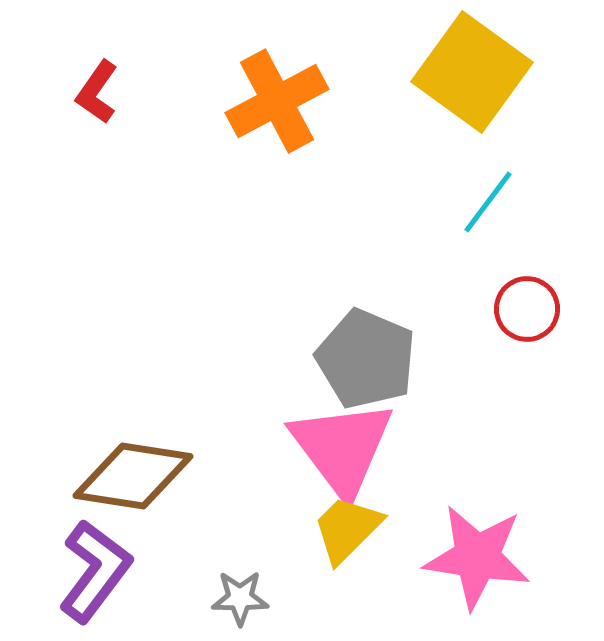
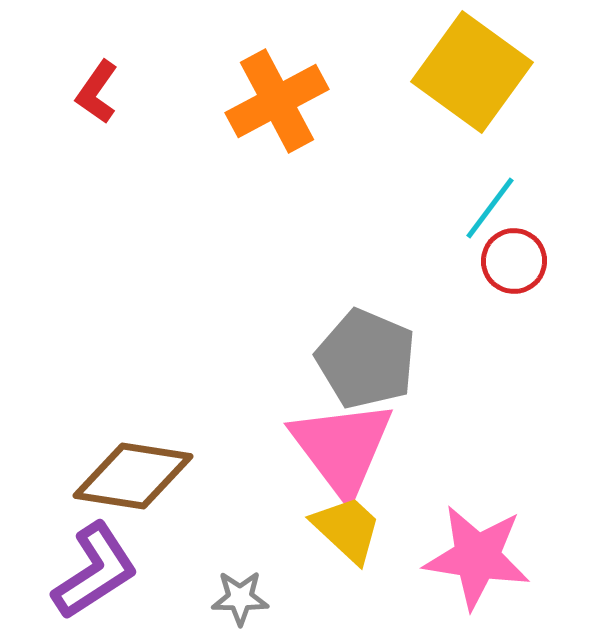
cyan line: moved 2 px right, 6 px down
red circle: moved 13 px left, 48 px up
yellow trapezoid: rotated 88 degrees clockwise
purple L-shape: rotated 20 degrees clockwise
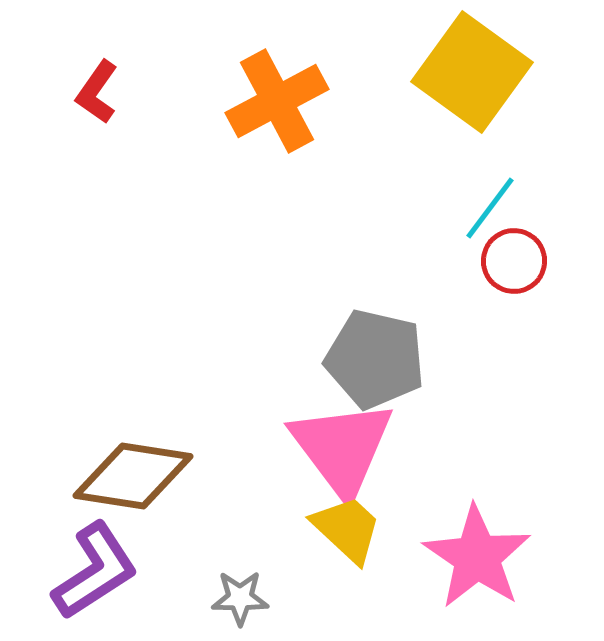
gray pentagon: moved 9 px right; rotated 10 degrees counterclockwise
pink star: rotated 25 degrees clockwise
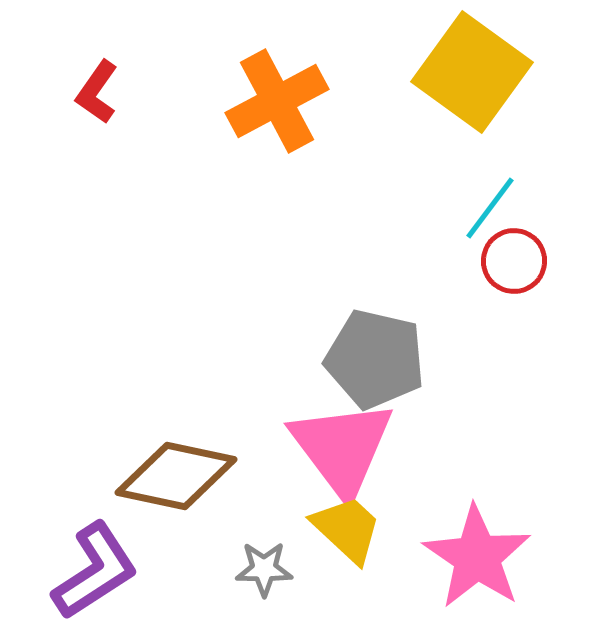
brown diamond: moved 43 px right; rotated 3 degrees clockwise
gray star: moved 24 px right, 29 px up
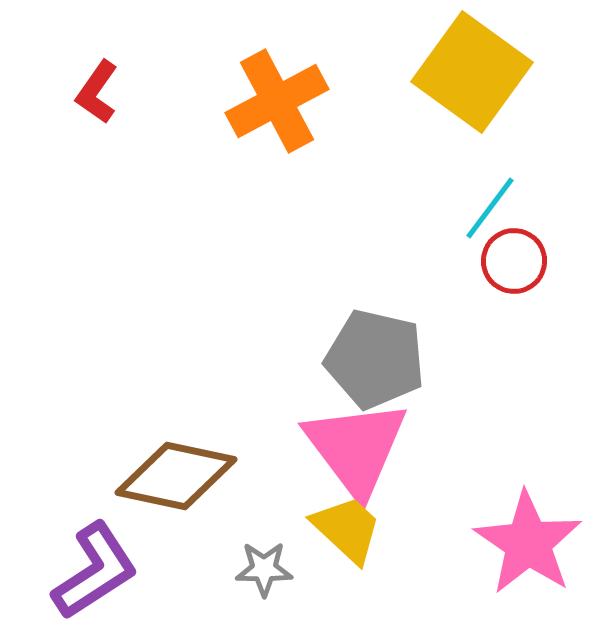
pink triangle: moved 14 px right
pink star: moved 51 px right, 14 px up
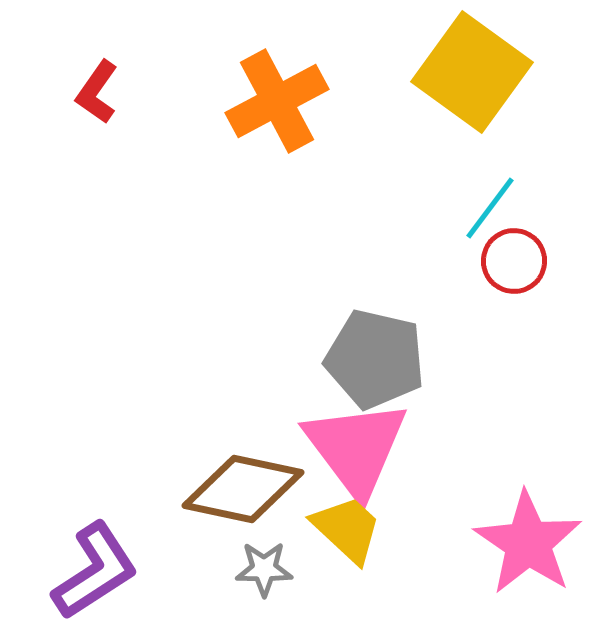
brown diamond: moved 67 px right, 13 px down
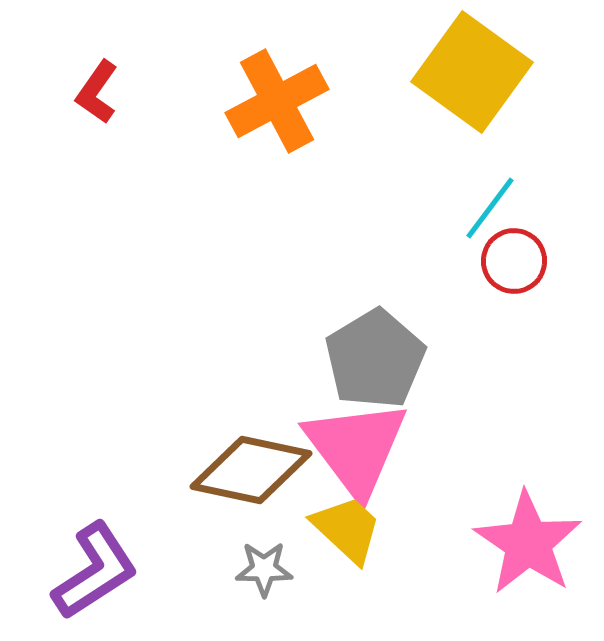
gray pentagon: rotated 28 degrees clockwise
brown diamond: moved 8 px right, 19 px up
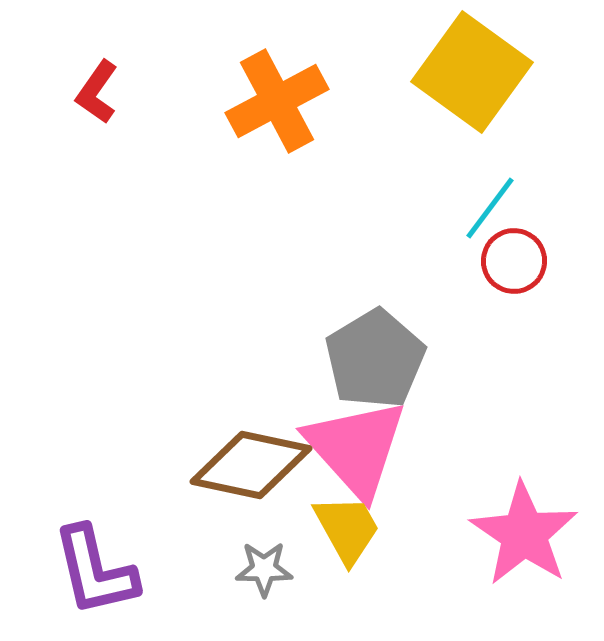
pink triangle: rotated 5 degrees counterclockwise
brown diamond: moved 5 px up
yellow trapezoid: rotated 18 degrees clockwise
pink star: moved 4 px left, 9 px up
purple L-shape: rotated 110 degrees clockwise
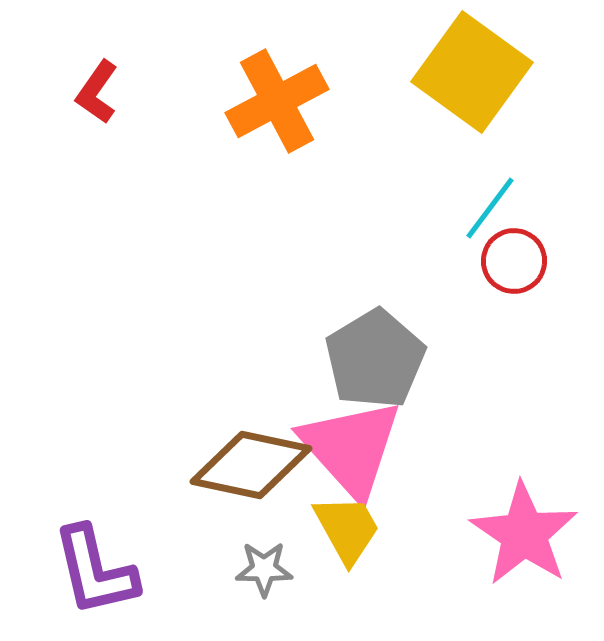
pink triangle: moved 5 px left
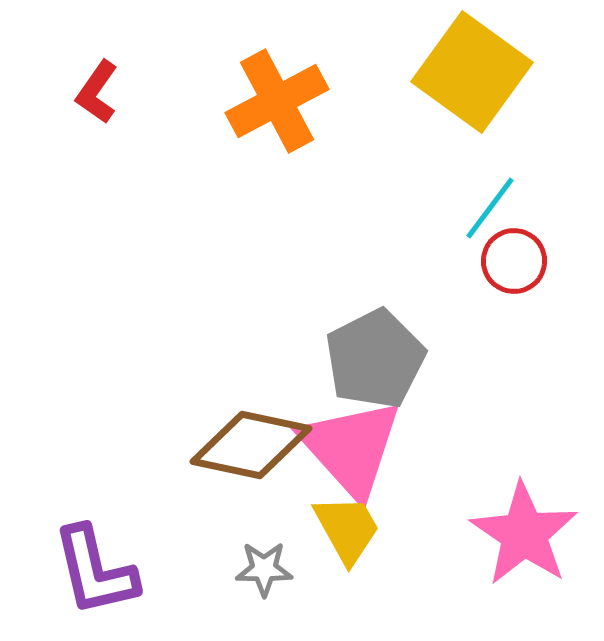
gray pentagon: rotated 4 degrees clockwise
brown diamond: moved 20 px up
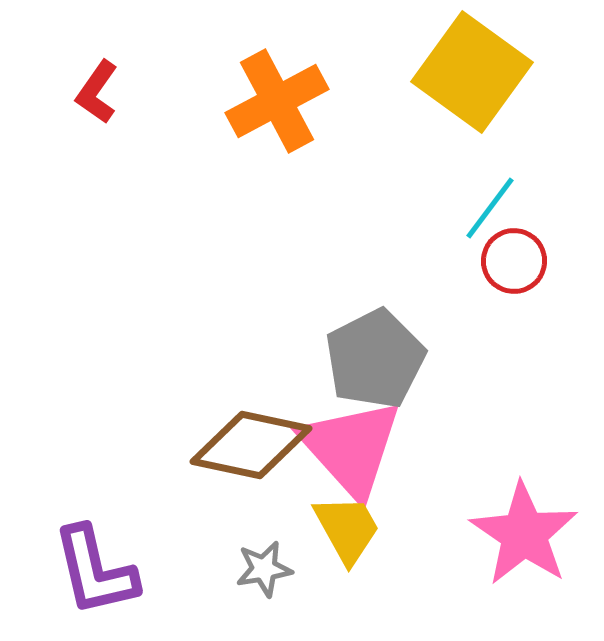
gray star: rotated 10 degrees counterclockwise
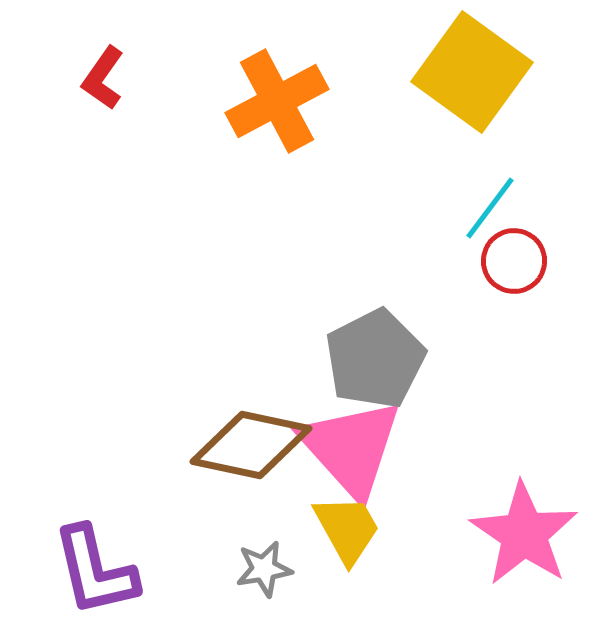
red L-shape: moved 6 px right, 14 px up
